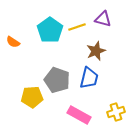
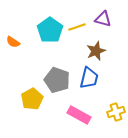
yellow pentagon: moved 2 px down; rotated 25 degrees counterclockwise
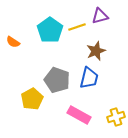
purple triangle: moved 3 px left, 3 px up; rotated 30 degrees counterclockwise
yellow cross: moved 5 px down
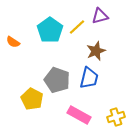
yellow line: rotated 24 degrees counterclockwise
yellow pentagon: rotated 15 degrees counterclockwise
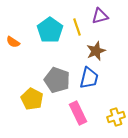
yellow line: rotated 66 degrees counterclockwise
pink rectangle: moved 1 px left, 2 px up; rotated 35 degrees clockwise
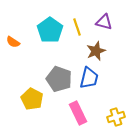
purple triangle: moved 4 px right, 6 px down; rotated 30 degrees clockwise
gray pentagon: moved 2 px right, 1 px up
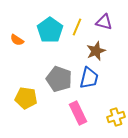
yellow line: rotated 42 degrees clockwise
orange semicircle: moved 4 px right, 2 px up
yellow pentagon: moved 6 px left, 1 px up; rotated 20 degrees counterclockwise
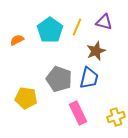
orange semicircle: rotated 120 degrees clockwise
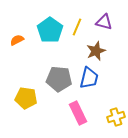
gray pentagon: rotated 15 degrees counterclockwise
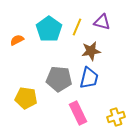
purple triangle: moved 2 px left
cyan pentagon: moved 1 px left, 1 px up
brown star: moved 5 px left; rotated 12 degrees clockwise
